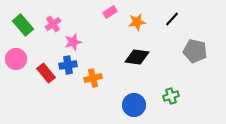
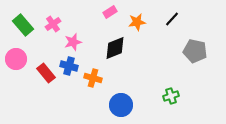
black diamond: moved 22 px left, 9 px up; rotated 30 degrees counterclockwise
blue cross: moved 1 px right, 1 px down; rotated 24 degrees clockwise
orange cross: rotated 30 degrees clockwise
blue circle: moved 13 px left
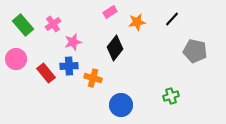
black diamond: rotated 30 degrees counterclockwise
blue cross: rotated 18 degrees counterclockwise
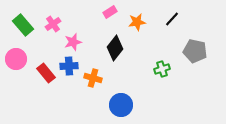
green cross: moved 9 px left, 27 px up
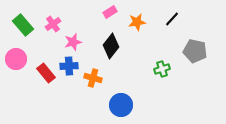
black diamond: moved 4 px left, 2 px up
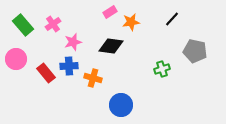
orange star: moved 6 px left
black diamond: rotated 60 degrees clockwise
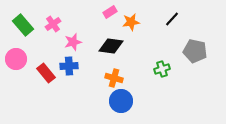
orange cross: moved 21 px right
blue circle: moved 4 px up
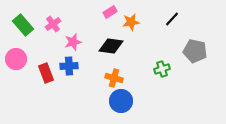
red rectangle: rotated 18 degrees clockwise
